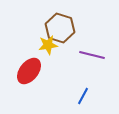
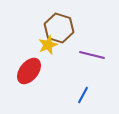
brown hexagon: moved 1 px left
yellow star: rotated 12 degrees counterclockwise
blue line: moved 1 px up
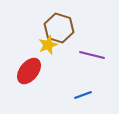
blue line: rotated 42 degrees clockwise
